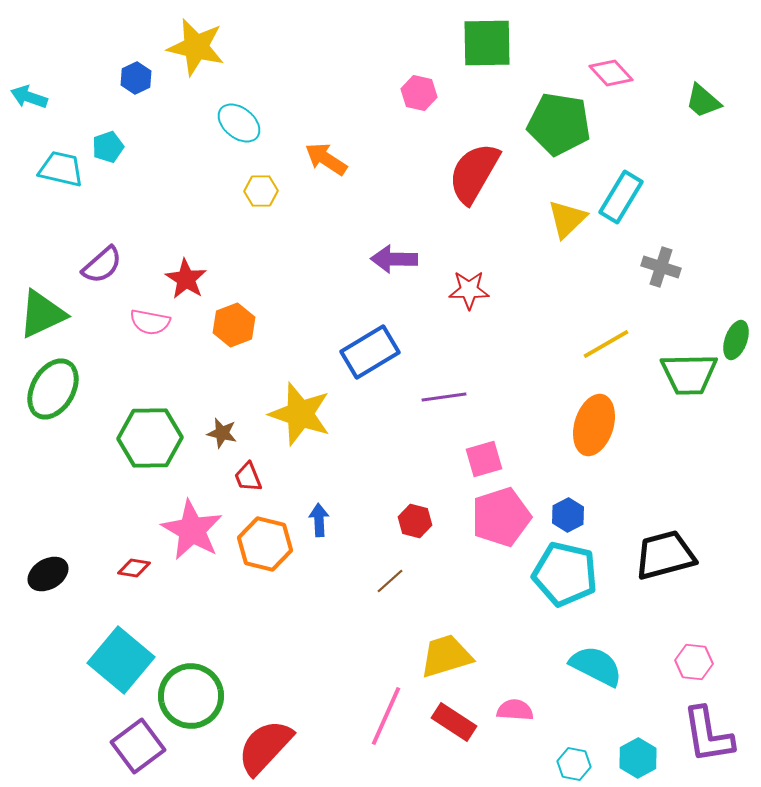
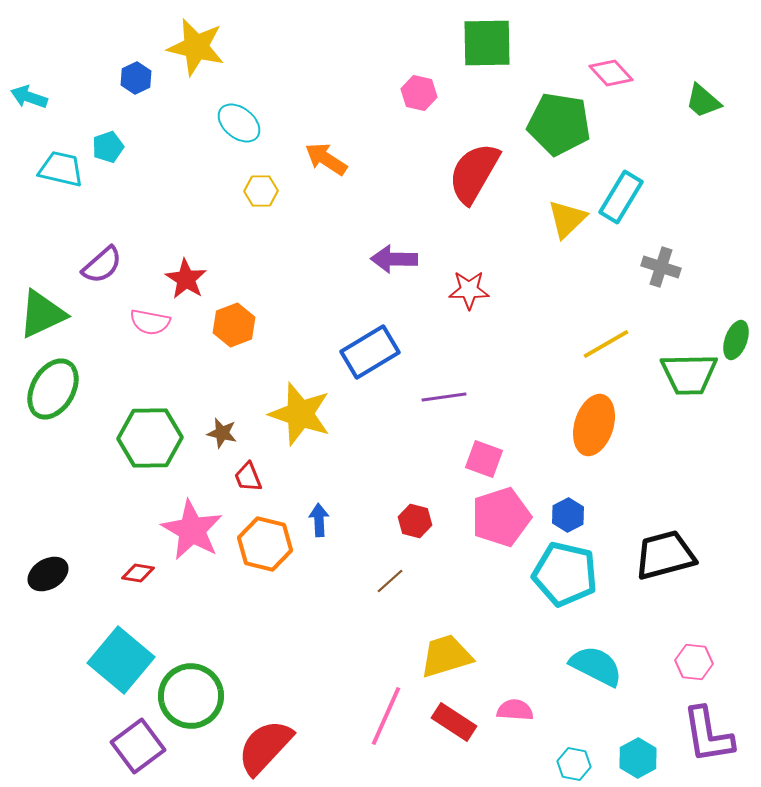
pink square at (484, 459): rotated 36 degrees clockwise
red diamond at (134, 568): moved 4 px right, 5 px down
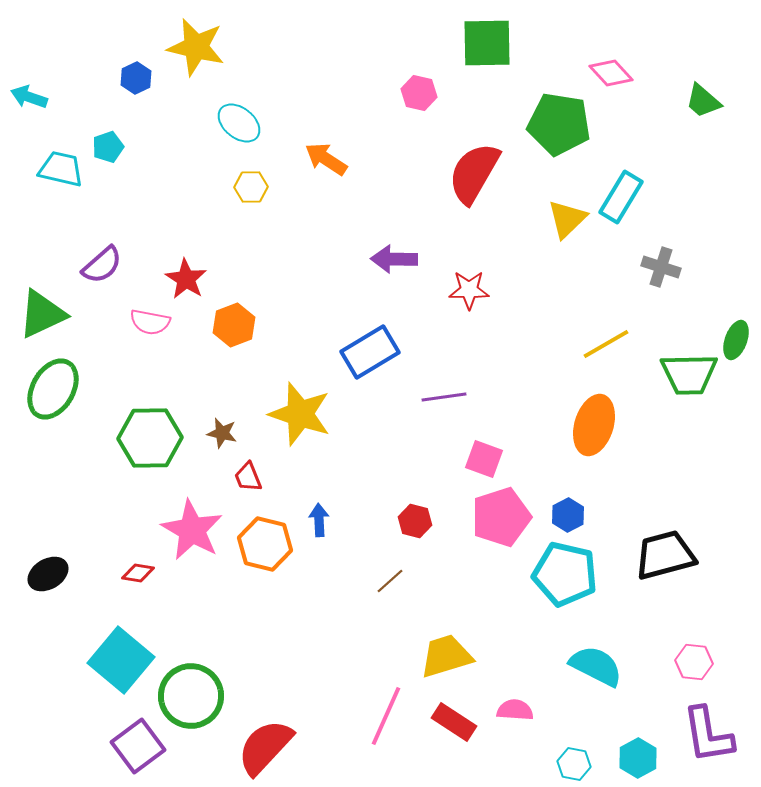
yellow hexagon at (261, 191): moved 10 px left, 4 px up
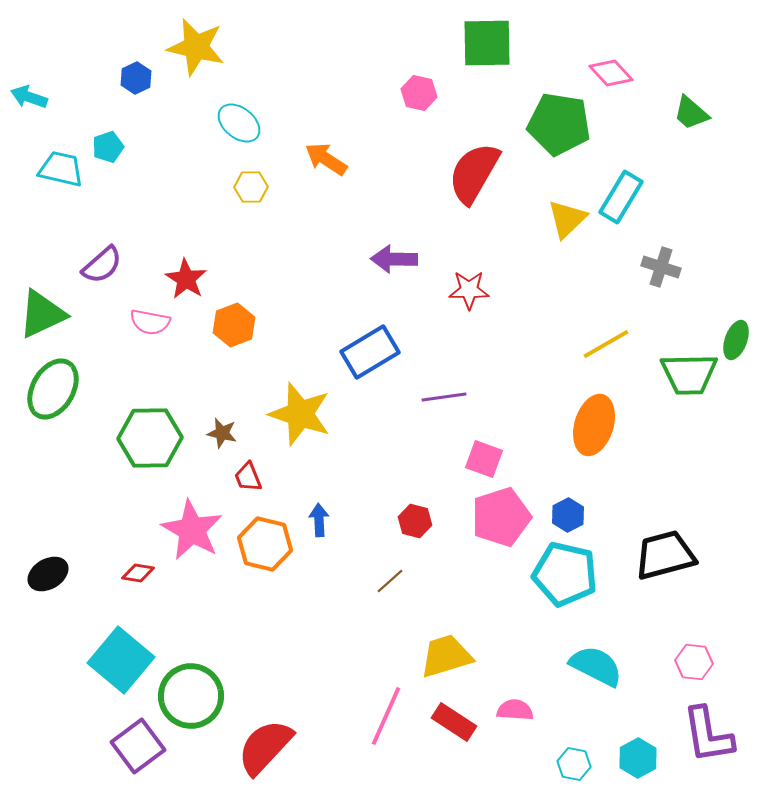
green trapezoid at (703, 101): moved 12 px left, 12 px down
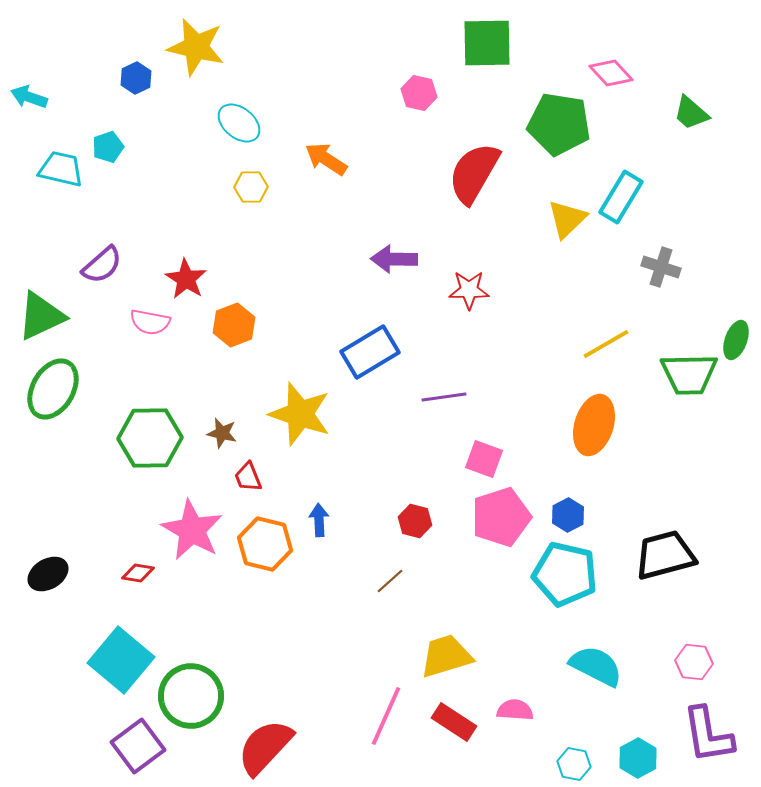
green triangle at (42, 314): moved 1 px left, 2 px down
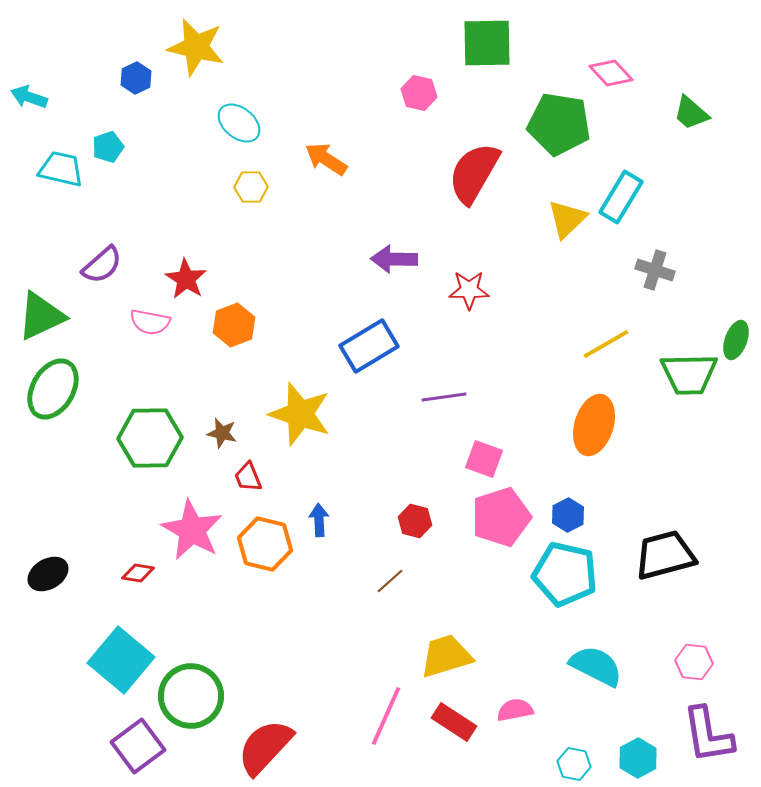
gray cross at (661, 267): moved 6 px left, 3 px down
blue rectangle at (370, 352): moved 1 px left, 6 px up
pink semicircle at (515, 710): rotated 15 degrees counterclockwise
